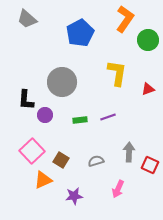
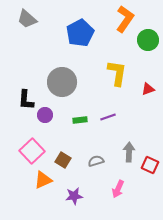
brown square: moved 2 px right
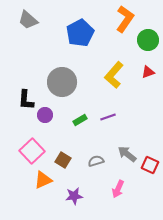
gray trapezoid: moved 1 px right, 1 px down
yellow L-shape: moved 3 px left, 2 px down; rotated 148 degrees counterclockwise
red triangle: moved 17 px up
green rectangle: rotated 24 degrees counterclockwise
gray arrow: moved 2 px left, 2 px down; rotated 54 degrees counterclockwise
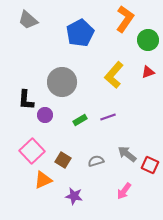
pink arrow: moved 6 px right, 2 px down; rotated 12 degrees clockwise
purple star: rotated 18 degrees clockwise
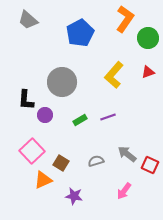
green circle: moved 2 px up
brown square: moved 2 px left, 3 px down
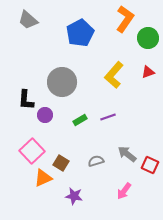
orange triangle: moved 2 px up
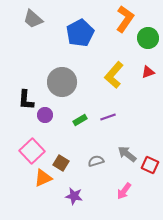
gray trapezoid: moved 5 px right, 1 px up
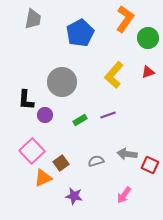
gray trapezoid: rotated 120 degrees counterclockwise
purple line: moved 2 px up
gray arrow: rotated 30 degrees counterclockwise
brown square: rotated 21 degrees clockwise
pink arrow: moved 4 px down
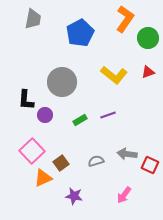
yellow L-shape: rotated 92 degrees counterclockwise
